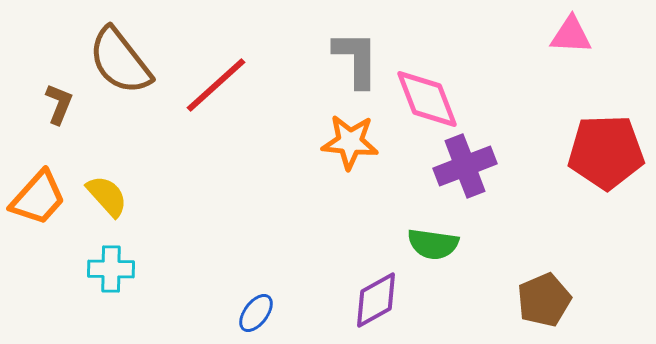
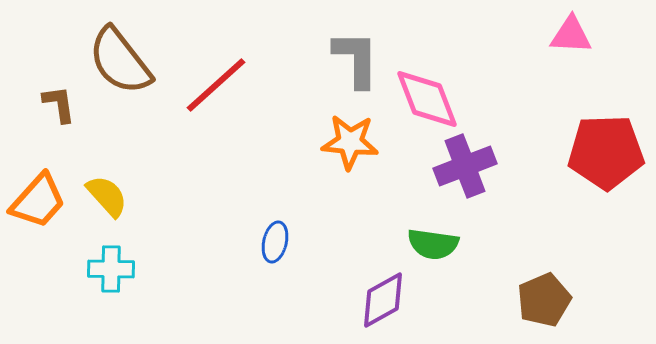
brown L-shape: rotated 30 degrees counterclockwise
orange trapezoid: moved 3 px down
purple diamond: moved 7 px right
blue ellipse: moved 19 px right, 71 px up; rotated 24 degrees counterclockwise
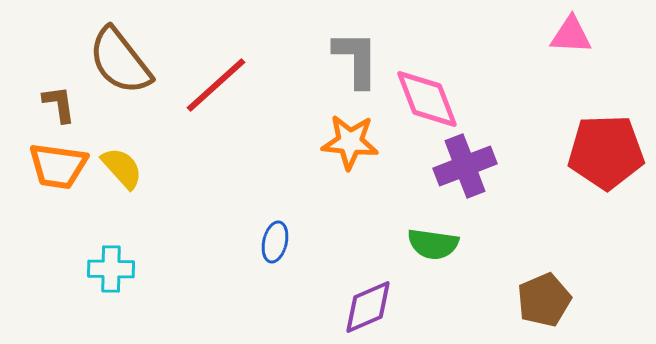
yellow semicircle: moved 15 px right, 28 px up
orange trapezoid: moved 20 px right, 35 px up; rotated 56 degrees clockwise
purple diamond: moved 15 px left, 7 px down; rotated 6 degrees clockwise
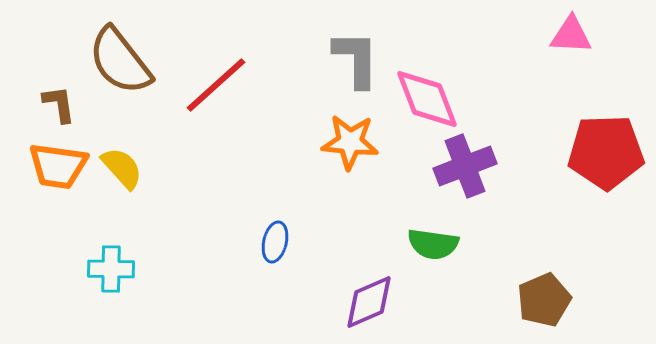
purple diamond: moved 1 px right, 5 px up
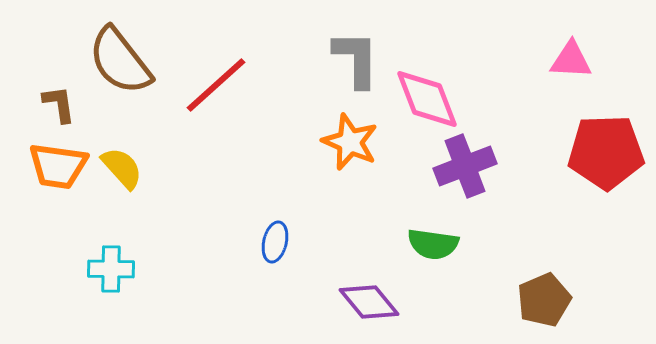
pink triangle: moved 25 px down
orange star: rotated 18 degrees clockwise
purple diamond: rotated 74 degrees clockwise
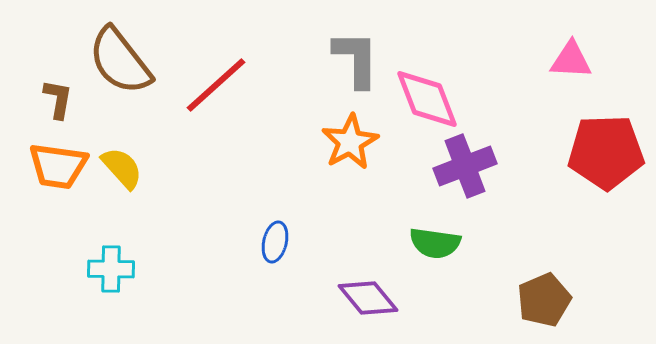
brown L-shape: moved 1 px left, 5 px up; rotated 18 degrees clockwise
orange star: rotated 20 degrees clockwise
green semicircle: moved 2 px right, 1 px up
purple diamond: moved 1 px left, 4 px up
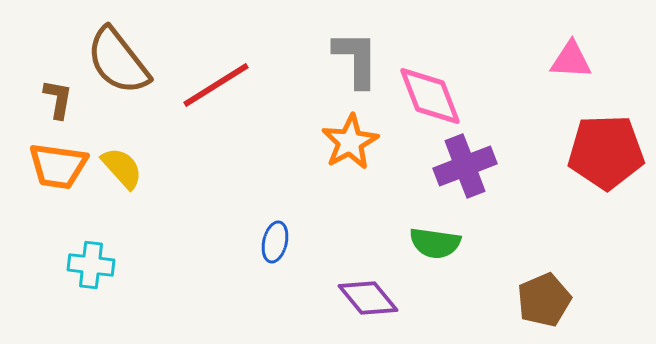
brown semicircle: moved 2 px left
red line: rotated 10 degrees clockwise
pink diamond: moved 3 px right, 3 px up
cyan cross: moved 20 px left, 4 px up; rotated 6 degrees clockwise
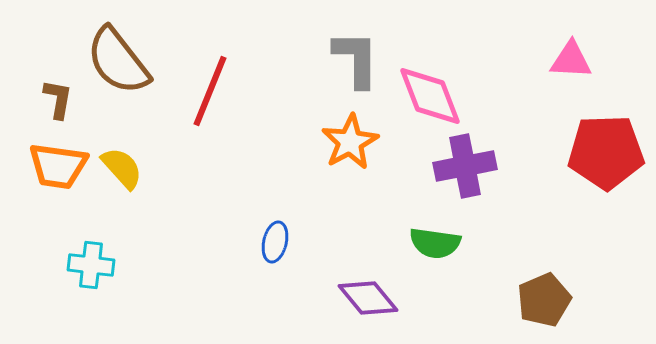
red line: moved 6 px left, 6 px down; rotated 36 degrees counterclockwise
purple cross: rotated 10 degrees clockwise
